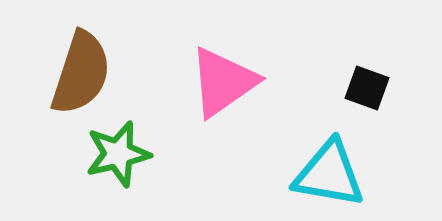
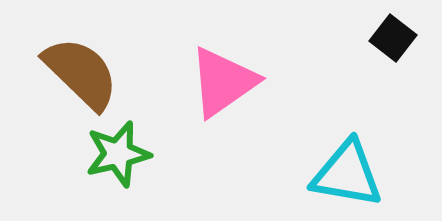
brown semicircle: rotated 64 degrees counterclockwise
black square: moved 26 px right, 50 px up; rotated 18 degrees clockwise
cyan triangle: moved 18 px right
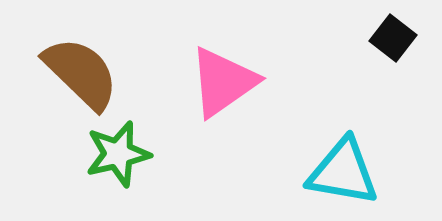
cyan triangle: moved 4 px left, 2 px up
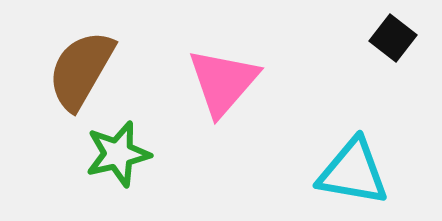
brown semicircle: moved 3 px up; rotated 104 degrees counterclockwise
pink triangle: rotated 14 degrees counterclockwise
cyan triangle: moved 10 px right
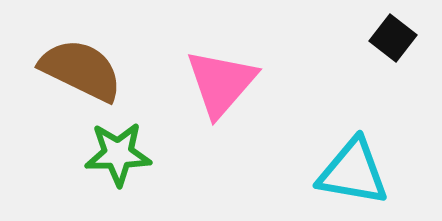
brown semicircle: rotated 86 degrees clockwise
pink triangle: moved 2 px left, 1 px down
green star: rotated 12 degrees clockwise
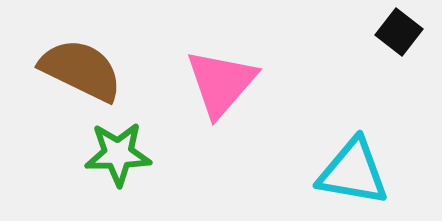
black square: moved 6 px right, 6 px up
